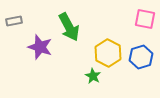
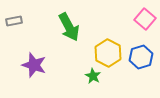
pink square: rotated 30 degrees clockwise
purple star: moved 6 px left, 18 px down
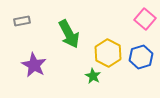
gray rectangle: moved 8 px right
green arrow: moved 7 px down
purple star: rotated 10 degrees clockwise
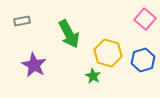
yellow hexagon: rotated 12 degrees counterclockwise
blue hexagon: moved 2 px right, 3 px down
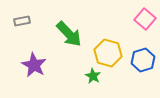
green arrow: rotated 16 degrees counterclockwise
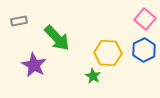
gray rectangle: moved 3 px left
green arrow: moved 12 px left, 4 px down
yellow hexagon: rotated 12 degrees counterclockwise
blue hexagon: moved 1 px right, 10 px up; rotated 10 degrees counterclockwise
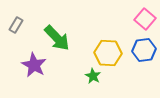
gray rectangle: moved 3 px left, 4 px down; rotated 49 degrees counterclockwise
blue hexagon: rotated 20 degrees clockwise
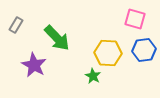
pink square: moved 10 px left; rotated 25 degrees counterclockwise
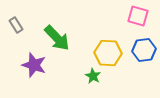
pink square: moved 3 px right, 3 px up
gray rectangle: rotated 63 degrees counterclockwise
purple star: rotated 10 degrees counterclockwise
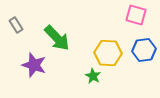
pink square: moved 2 px left, 1 px up
